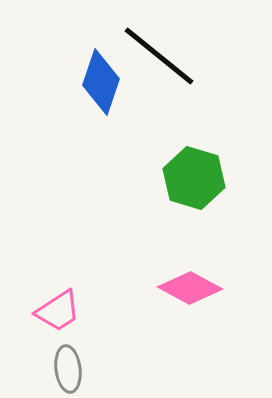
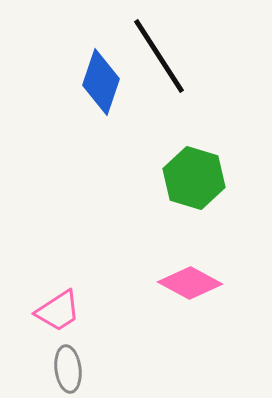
black line: rotated 18 degrees clockwise
pink diamond: moved 5 px up
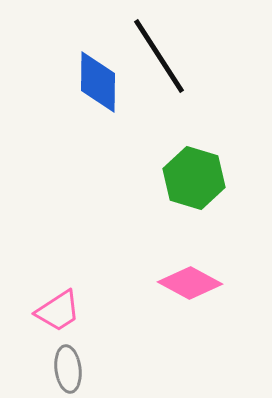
blue diamond: moved 3 px left; rotated 18 degrees counterclockwise
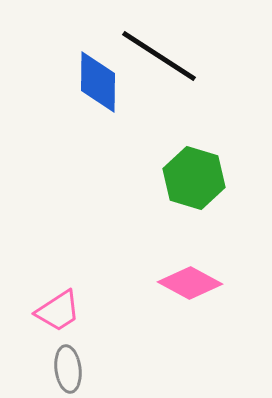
black line: rotated 24 degrees counterclockwise
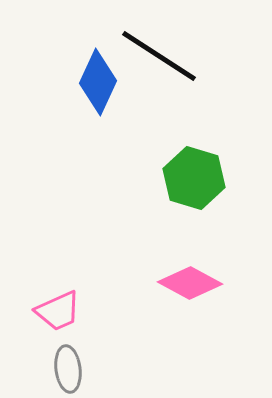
blue diamond: rotated 24 degrees clockwise
pink trapezoid: rotated 9 degrees clockwise
